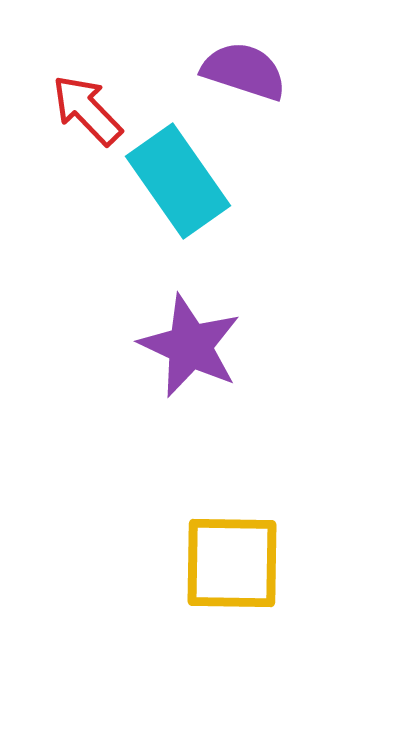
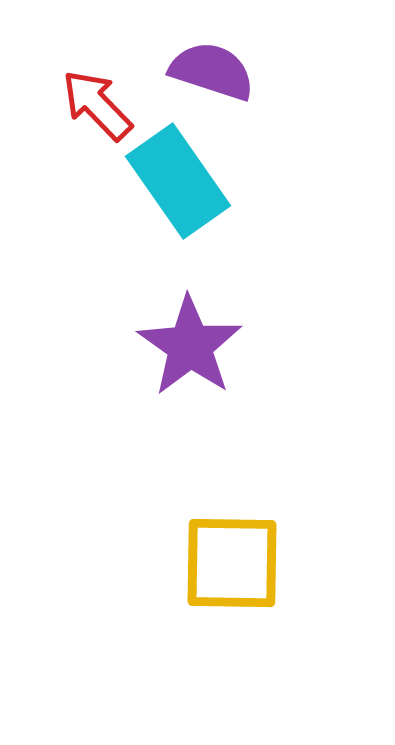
purple semicircle: moved 32 px left
red arrow: moved 10 px right, 5 px up
purple star: rotated 10 degrees clockwise
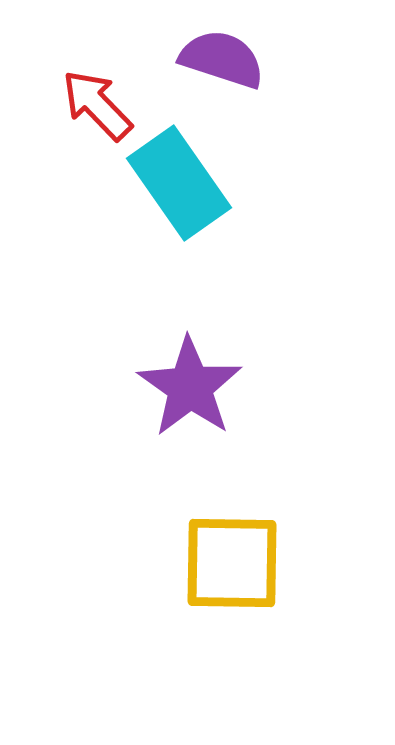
purple semicircle: moved 10 px right, 12 px up
cyan rectangle: moved 1 px right, 2 px down
purple star: moved 41 px down
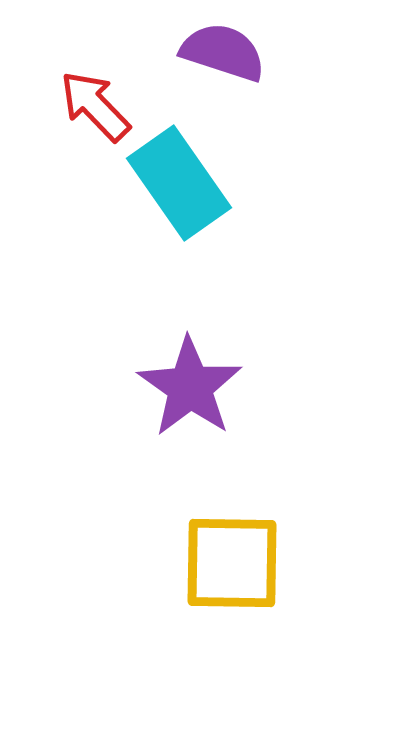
purple semicircle: moved 1 px right, 7 px up
red arrow: moved 2 px left, 1 px down
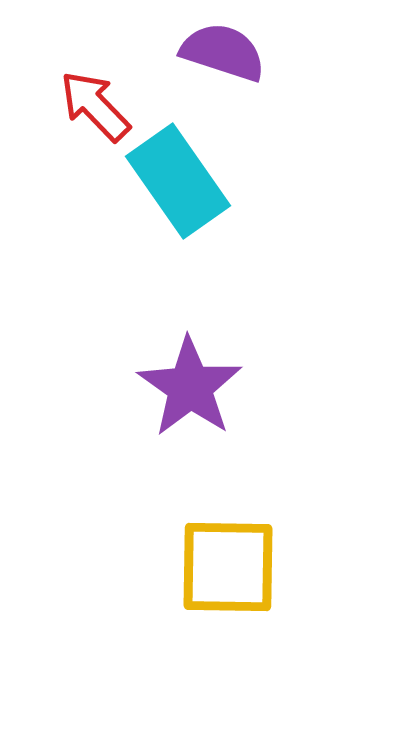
cyan rectangle: moved 1 px left, 2 px up
yellow square: moved 4 px left, 4 px down
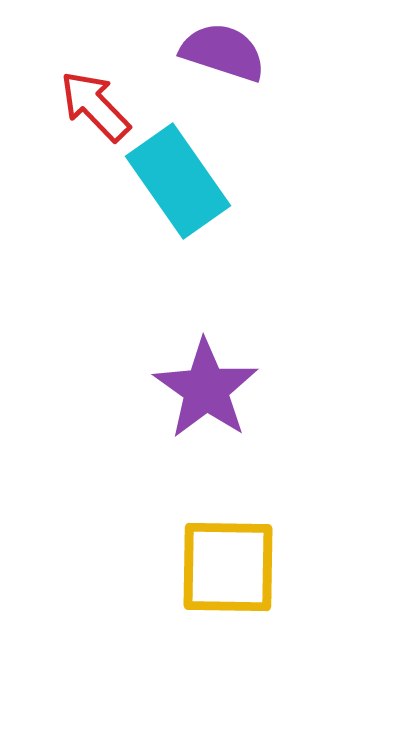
purple star: moved 16 px right, 2 px down
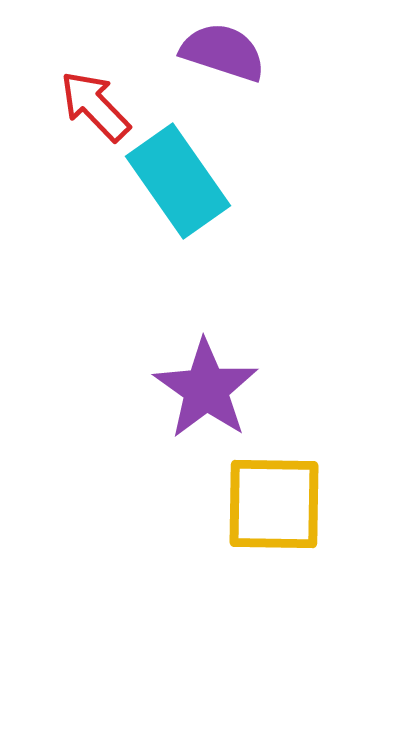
yellow square: moved 46 px right, 63 px up
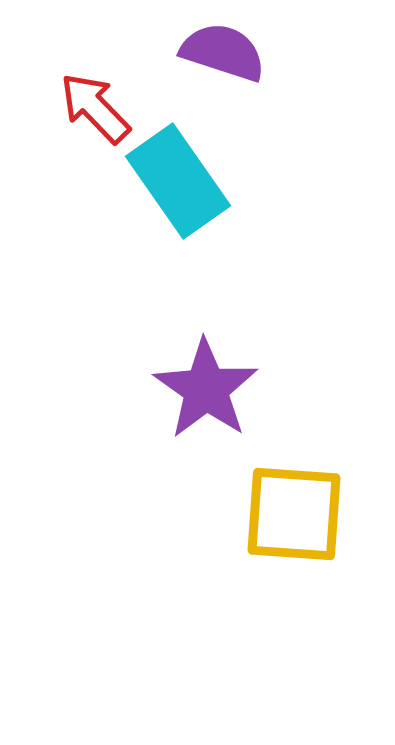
red arrow: moved 2 px down
yellow square: moved 20 px right, 10 px down; rotated 3 degrees clockwise
